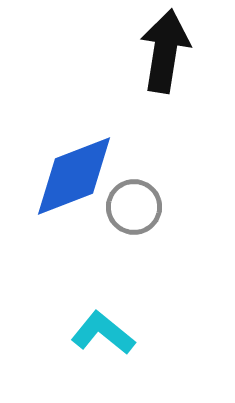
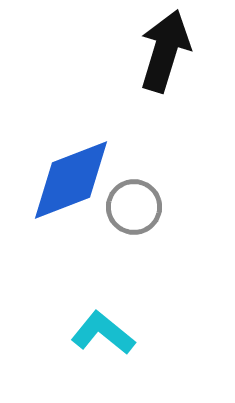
black arrow: rotated 8 degrees clockwise
blue diamond: moved 3 px left, 4 px down
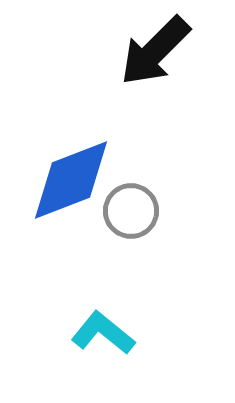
black arrow: moved 10 px left; rotated 152 degrees counterclockwise
gray circle: moved 3 px left, 4 px down
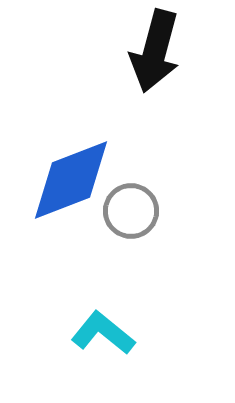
black arrow: rotated 30 degrees counterclockwise
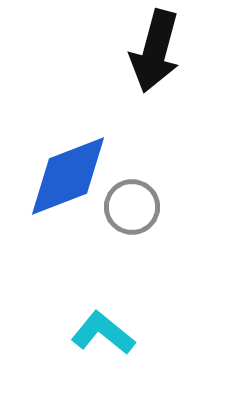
blue diamond: moved 3 px left, 4 px up
gray circle: moved 1 px right, 4 px up
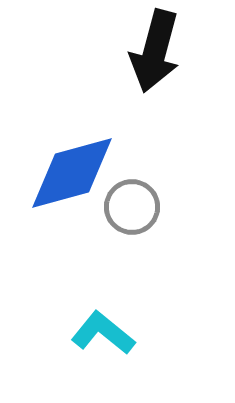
blue diamond: moved 4 px right, 3 px up; rotated 6 degrees clockwise
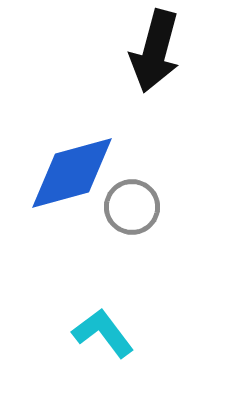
cyan L-shape: rotated 14 degrees clockwise
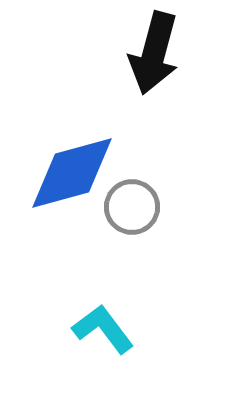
black arrow: moved 1 px left, 2 px down
cyan L-shape: moved 4 px up
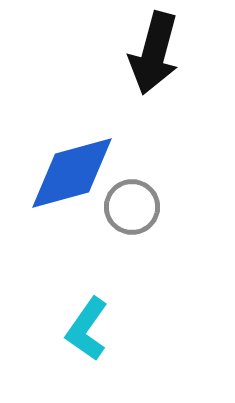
cyan L-shape: moved 16 px left; rotated 108 degrees counterclockwise
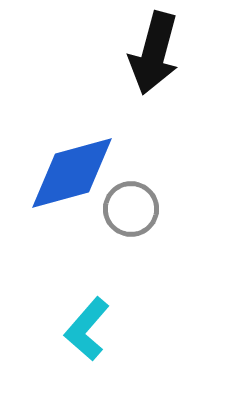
gray circle: moved 1 px left, 2 px down
cyan L-shape: rotated 6 degrees clockwise
